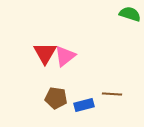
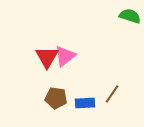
green semicircle: moved 2 px down
red triangle: moved 2 px right, 4 px down
brown line: rotated 60 degrees counterclockwise
blue rectangle: moved 1 px right, 2 px up; rotated 12 degrees clockwise
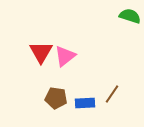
red triangle: moved 6 px left, 5 px up
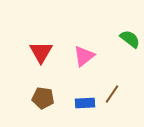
green semicircle: moved 23 px down; rotated 20 degrees clockwise
pink triangle: moved 19 px right
brown pentagon: moved 13 px left
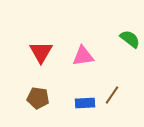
pink triangle: moved 1 px left; rotated 30 degrees clockwise
brown line: moved 1 px down
brown pentagon: moved 5 px left
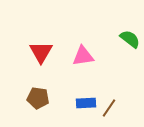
brown line: moved 3 px left, 13 px down
blue rectangle: moved 1 px right
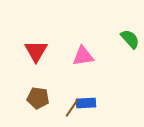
green semicircle: rotated 10 degrees clockwise
red triangle: moved 5 px left, 1 px up
brown line: moved 37 px left
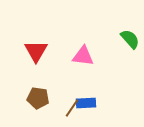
pink triangle: rotated 15 degrees clockwise
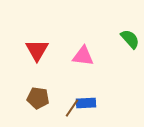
red triangle: moved 1 px right, 1 px up
